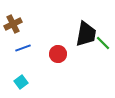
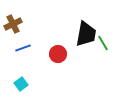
green line: rotated 14 degrees clockwise
cyan square: moved 2 px down
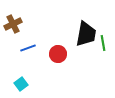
green line: rotated 21 degrees clockwise
blue line: moved 5 px right
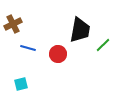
black trapezoid: moved 6 px left, 4 px up
green line: moved 2 px down; rotated 56 degrees clockwise
blue line: rotated 35 degrees clockwise
cyan square: rotated 24 degrees clockwise
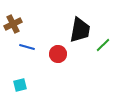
blue line: moved 1 px left, 1 px up
cyan square: moved 1 px left, 1 px down
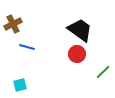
black trapezoid: rotated 64 degrees counterclockwise
green line: moved 27 px down
red circle: moved 19 px right
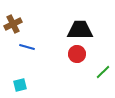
black trapezoid: rotated 36 degrees counterclockwise
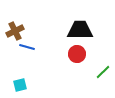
brown cross: moved 2 px right, 7 px down
